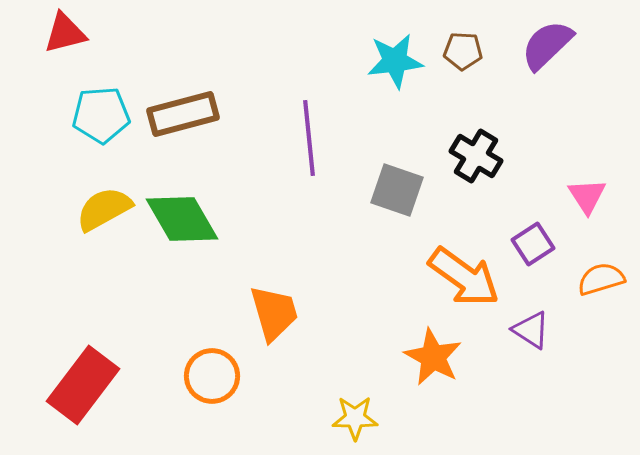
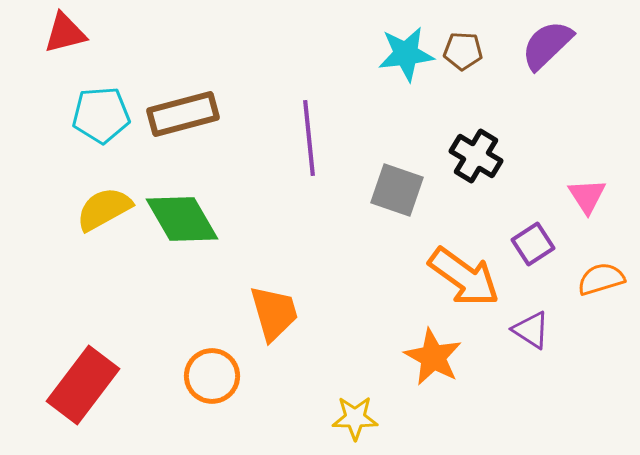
cyan star: moved 11 px right, 7 px up
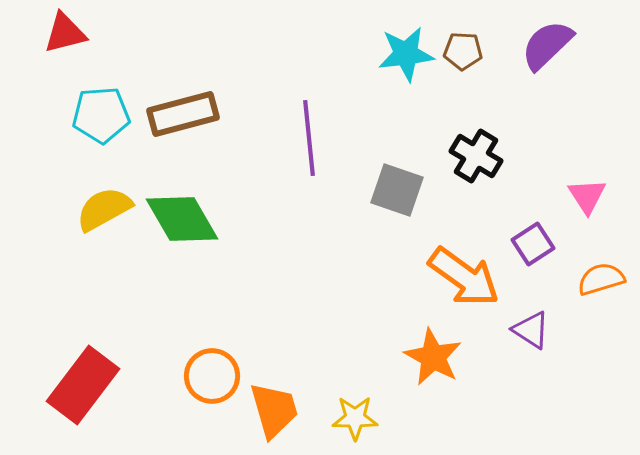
orange trapezoid: moved 97 px down
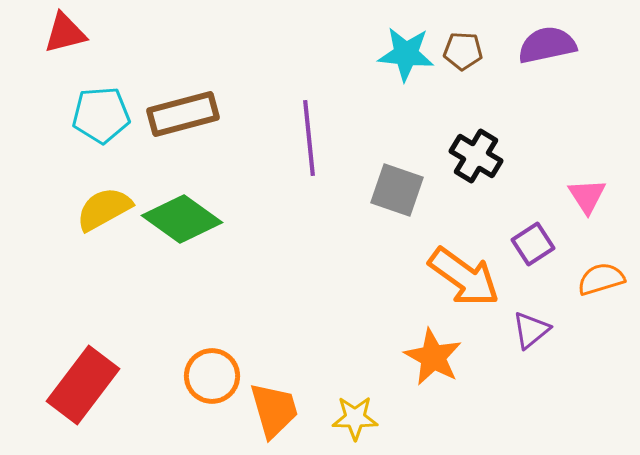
purple semicircle: rotated 32 degrees clockwise
cyan star: rotated 12 degrees clockwise
green diamond: rotated 24 degrees counterclockwise
purple triangle: rotated 48 degrees clockwise
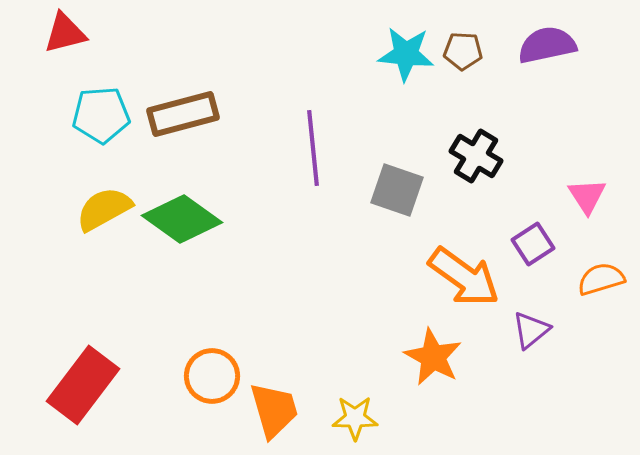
purple line: moved 4 px right, 10 px down
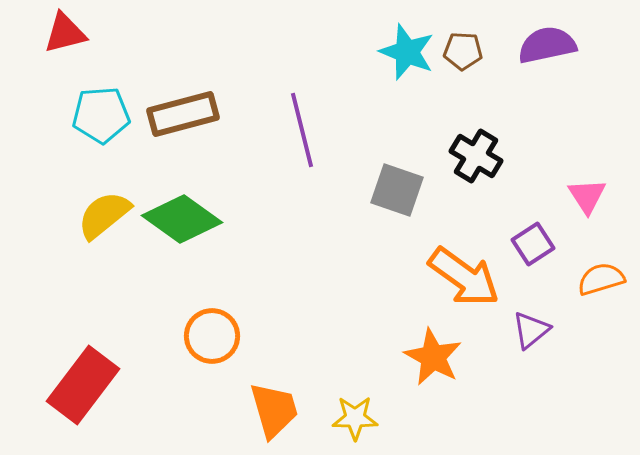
cyan star: moved 1 px right, 2 px up; rotated 16 degrees clockwise
purple line: moved 11 px left, 18 px up; rotated 8 degrees counterclockwise
yellow semicircle: moved 6 px down; rotated 10 degrees counterclockwise
orange circle: moved 40 px up
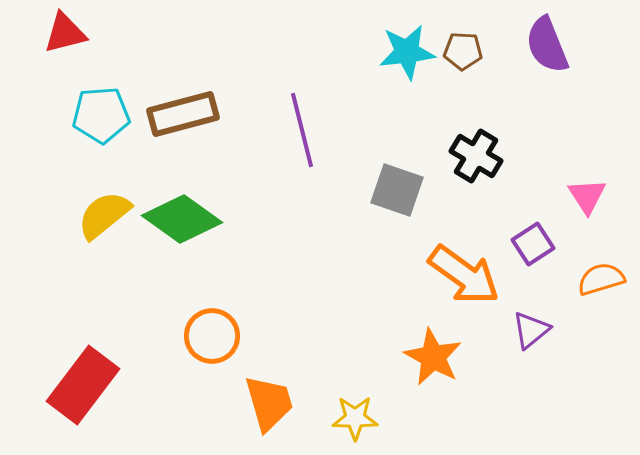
purple semicircle: rotated 100 degrees counterclockwise
cyan star: rotated 28 degrees counterclockwise
orange arrow: moved 2 px up
orange trapezoid: moved 5 px left, 7 px up
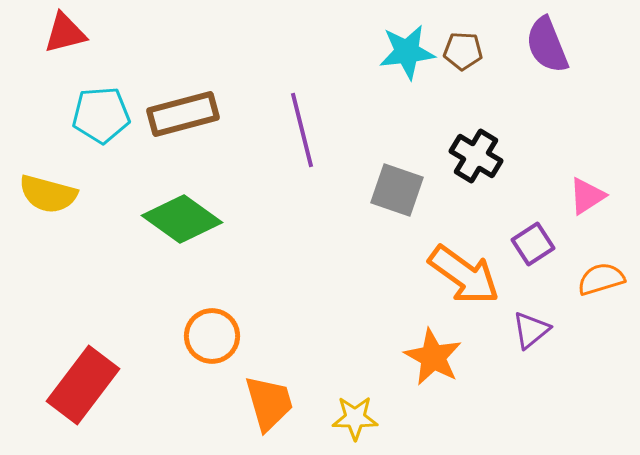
pink triangle: rotated 30 degrees clockwise
yellow semicircle: moved 56 px left, 21 px up; rotated 126 degrees counterclockwise
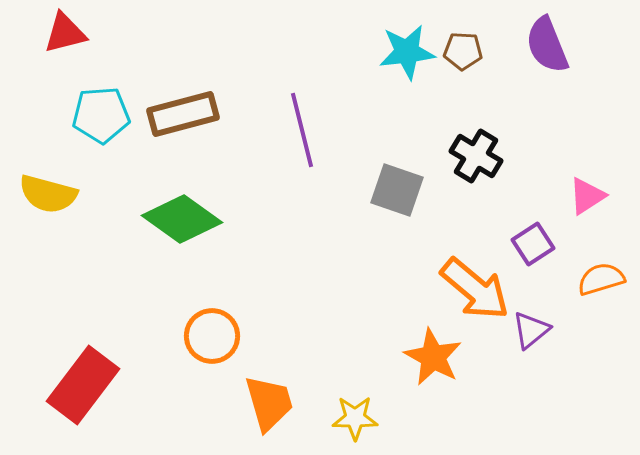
orange arrow: moved 11 px right, 14 px down; rotated 4 degrees clockwise
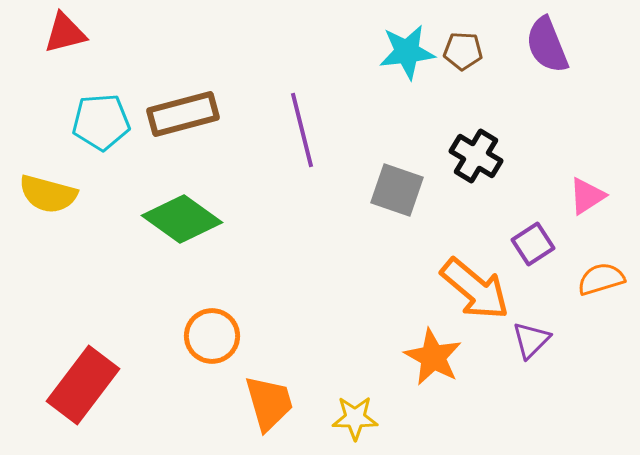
cyan pentagon: moved 7 px down
purple triangle: moved 10 px down; rotated 6 degrees counterclockwise
